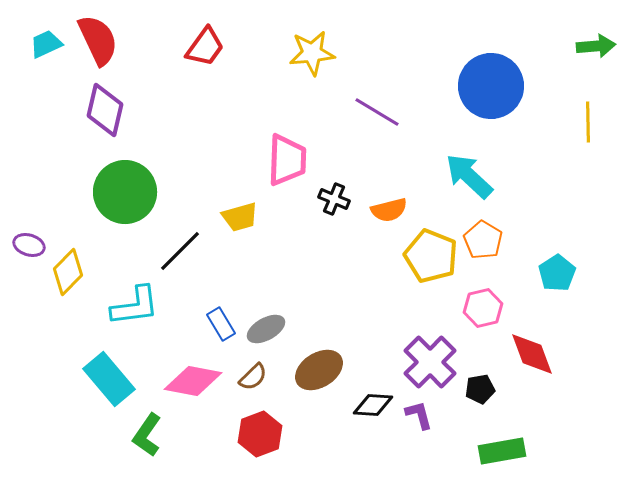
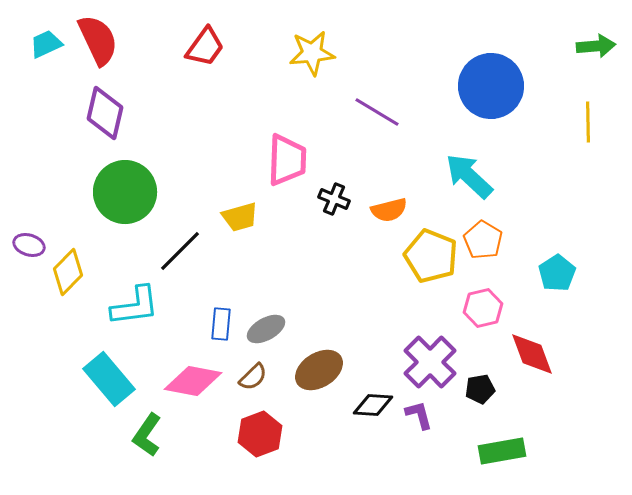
purple diamond: moved 3 px down
blue rectangle: rotated 36 degrees clockwise
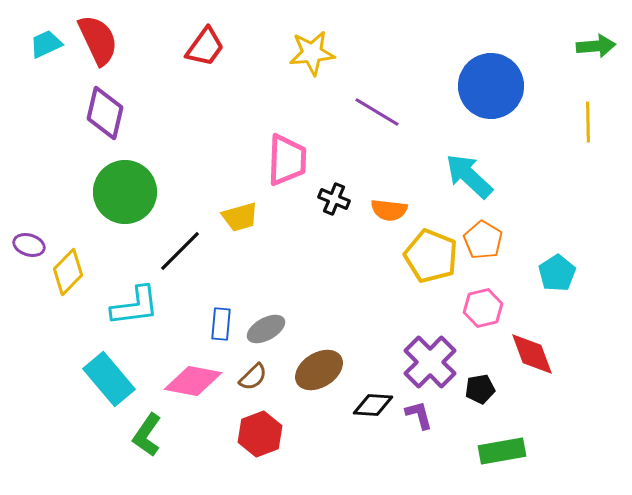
orange semicircle: rotated 21 degrees clockwise
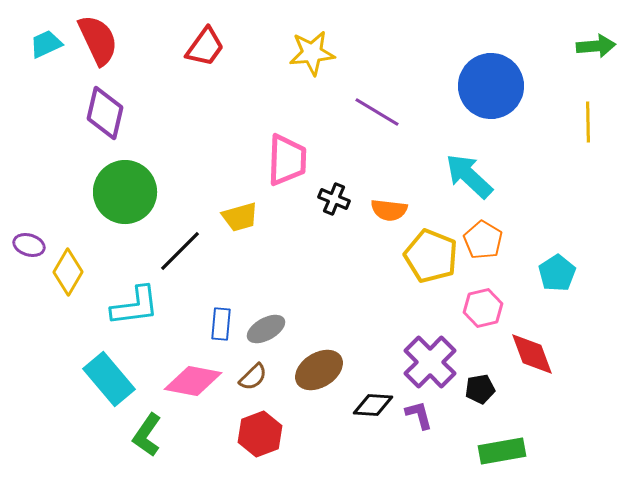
yellow diamond: rotated 15 degrees counterclockwise
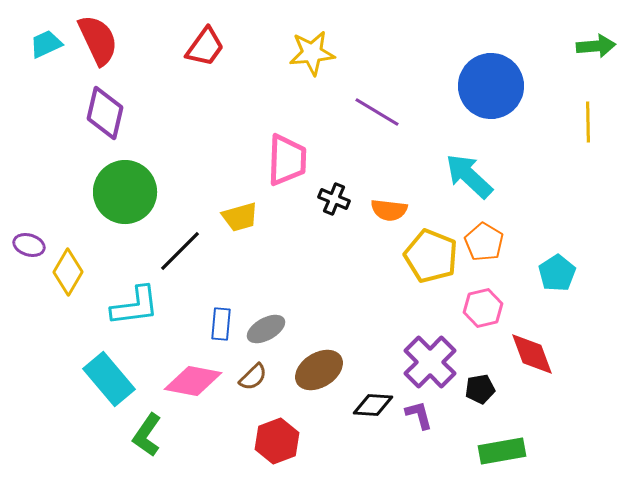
orange pentagon: moved 1 px right, 2 px down
red hexagon: moved 17 px right, 7 px down
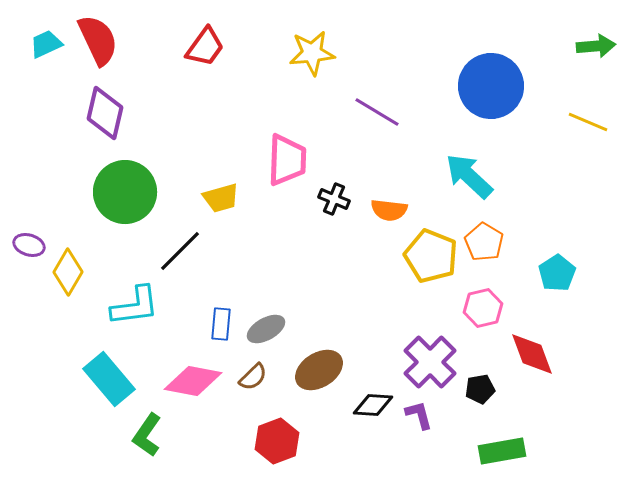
yellow line: rotated 66 degrees counterclockwise
yellow trapezoid: moved 19 px left, 19 px up
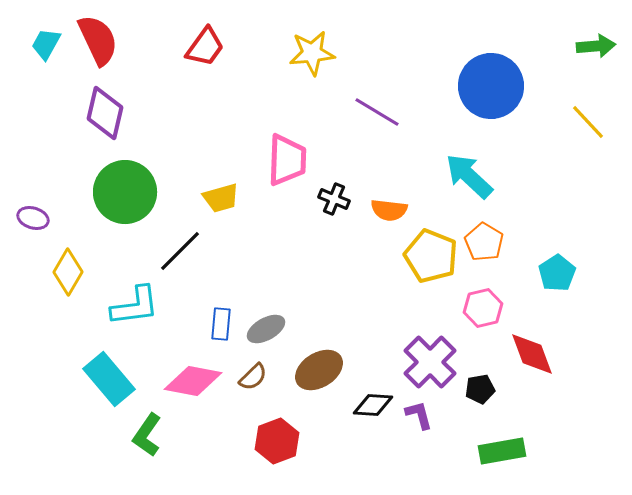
cyan trapezoid: rotated 36 degrees counterclockwise
yellow line: rotated 24 degrees clockwise
purple ellipse: moved 4 px right, 27 px up
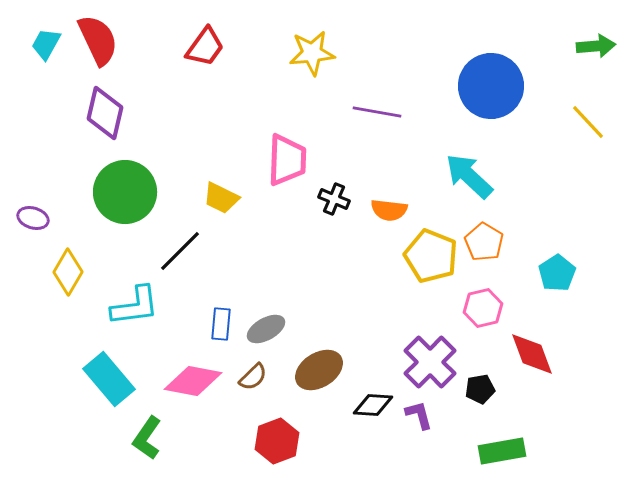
purple line: rotated 21 degrees counterclockwise
yellow trapezoid: rotated 42 degrees clockwise
green L-shape: moved 3 px down
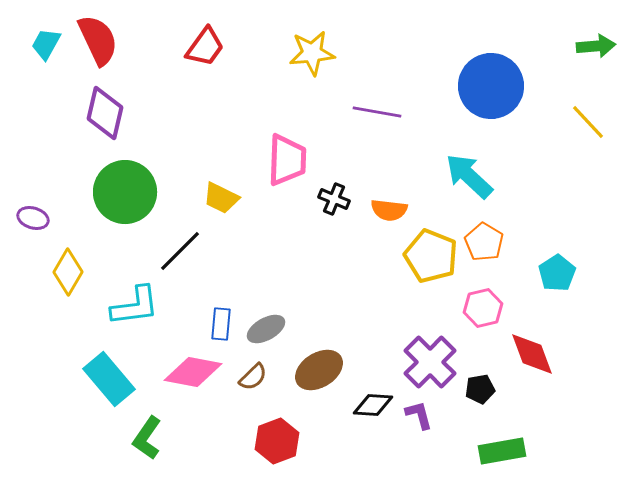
pink diamond: moved 9 px up
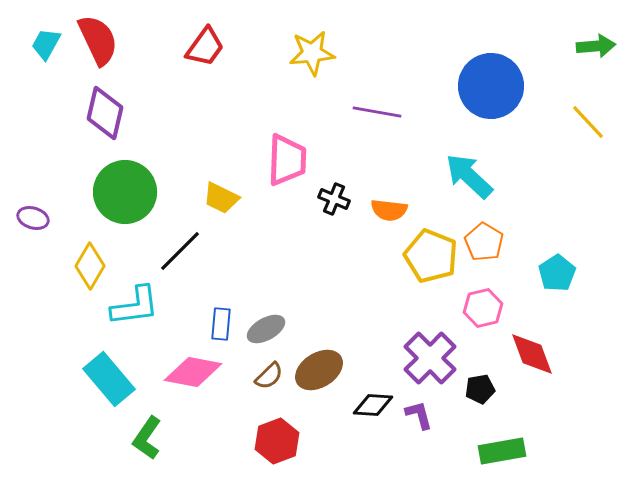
yellow diamond: moved 22 px right, 6 px up
purple cross: moved 4 px up
brown semicircle: moved 16 px right, 1 px up
